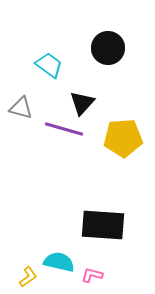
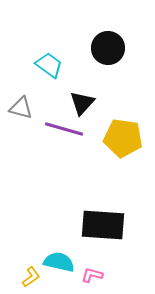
yellow pentagon: rotated 12 degrees clockwise
yellow L-shape: moved 3 px right
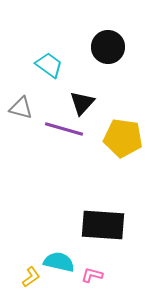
black circle: moved 1 px up
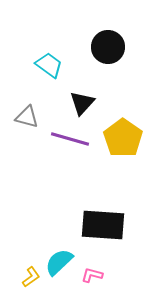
gray triangle: moved 6 px right, 9 px down
purple line: moved 6 px right, 10 px down
yellow pentagon: rotated 27 degrees clockwise
cyan semicircle: rotated 56 degrees counterclockwise
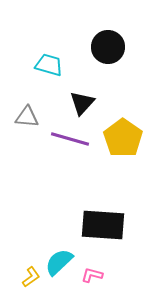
cyan trapezoid: rotated 20 degrees counterclockwise
gray triangle: rotated 10 degrees counterclockwise
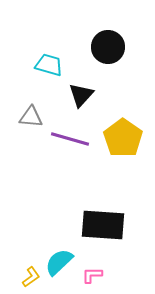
black triangle: moved 1 px left, 8 px up
gray triangle: moved 4 px right
pink L-shape: rotated 15 degrees counterclockwise
